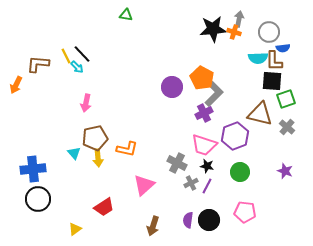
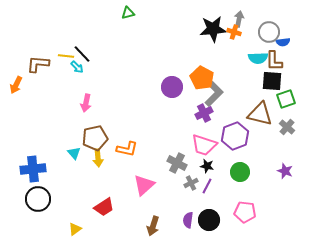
green triangle at (126, 15): moved 2 px right, 2 px up; rotated 24 degrees counterclockwise
blue semicircle at (283, 48): moved 6 px up
yellow line at (66, 56): rotated 56 degrees counterclockwise
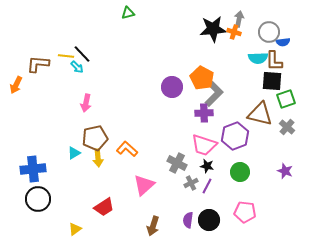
purple cross at (204, 113): rotated 24 degrees clockwise
orange L-shape at (127, 149): rotated 150 degrees counterclockwise
cyan triangle at (74, 153): rotated 40 degrees clockwise
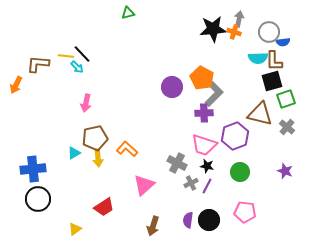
black square at (272, 81): rotated 20 degrees counterclockwise
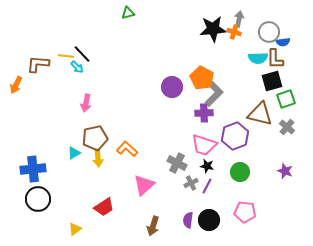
brown L-shape at (274, 61): moved 1 px right, 2 px up
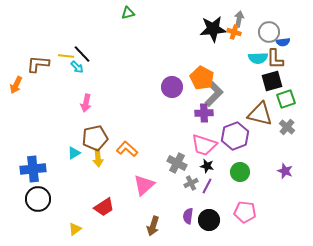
purple semicircle at (188, 220): moved 4 px up
